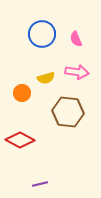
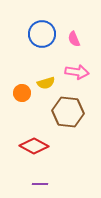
pink semicircle: moved 2 px left
yellow semicircle: moved 5 px down
red diamond: moved 14 px right, 6 px down
purple line: rotated 14 degrees clockwise
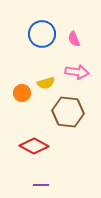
purple line: moved 1 px right, 1 px down
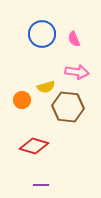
yellow semicircle: moved 4 px down
orange circle: moved 7 px down
brown hexagon: moved 5 px up
red diamond: rotated 12 degrees counterclockwise
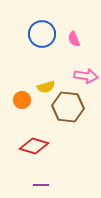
pink arrow: moved 9 px right, 4 px down
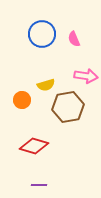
yellow semicircle: moved 2 px up
brown hexagon: rotated 16 degrees counterclockwise
purple line: moved 2 px left
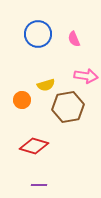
blue circle: moved 4 px left
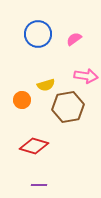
pink semicircle: rotated 77 degrees clockwise
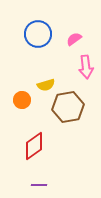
pink arrow: moved 9 px up; rotated 75 degrees clockwise
red diamond: rotated 52 degrees counterclockwise
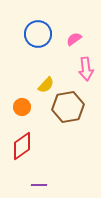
pink arrow: moved 2 px down
yellow semicircle: rotated 30 degrees counterclockwise
orange circle: moved 7 px down
red diamond: moved 12 px left
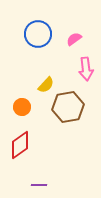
red diamond: moved 2 px left, 1 px up
